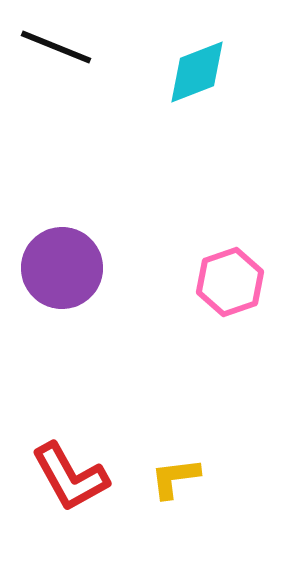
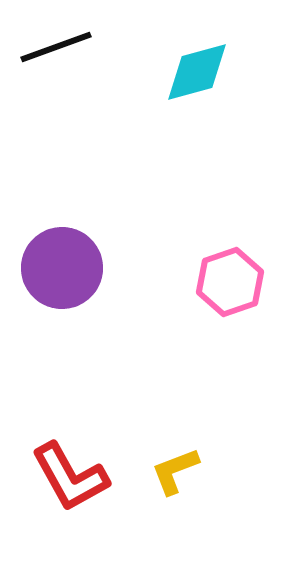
black line: rotated 42 degrees counterclockwise
cyan diamond: rotated 6 degrees clockwise
yellow L-shape: moved 7 px up; rotated 14 degrees counterclockwise
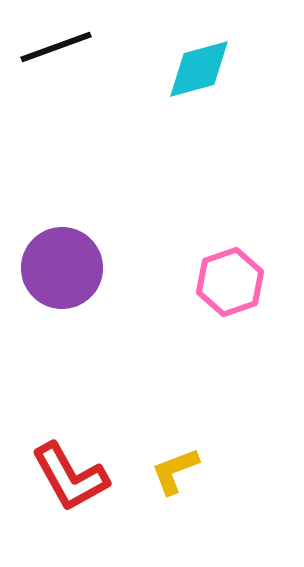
cyan diamond: moved 2 px right, 3 px up
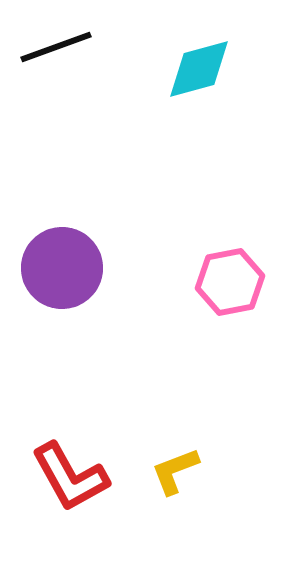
pink hexagon: rotated 8 degrees clockwise
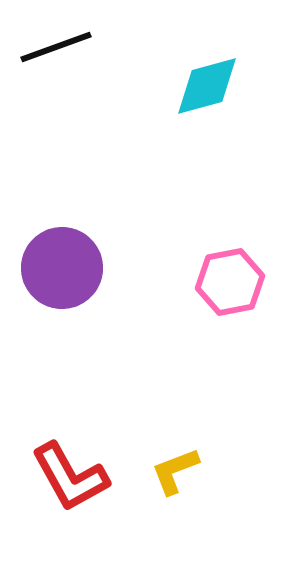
cyan diamond: moved 8 px right, 17 px down
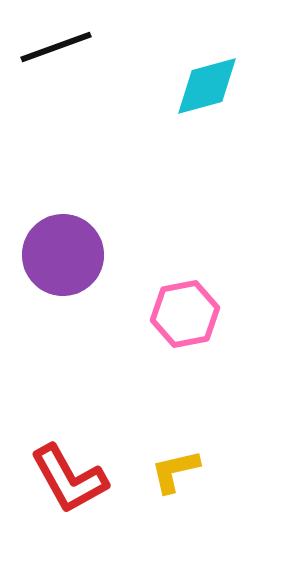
purple circle: moved 1 px right, 13 px up
pink hexagon: moved 45 px left, 32 px down
yellow L-shape: rotated 8 degrees clockwise
red L-shape: moved 1 px left, 2 px down
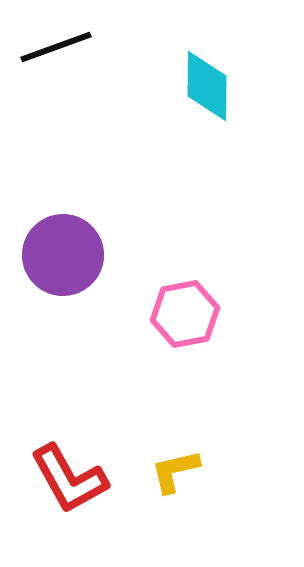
cyan diamond: rotated 74 degrees counterclockwise
